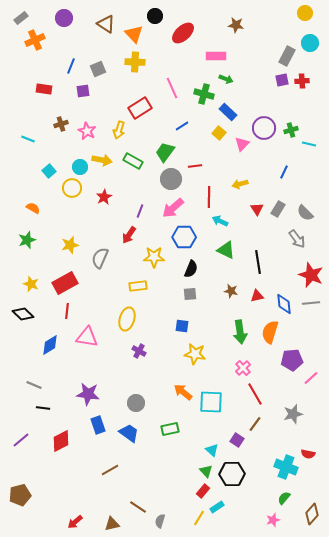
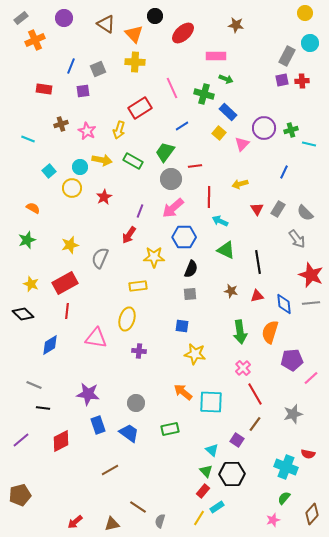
pink triangle at (87, 337): moved 9 px right, 1 px down
purple cross at (139, 351): rotated 24 degrees counterclockwise
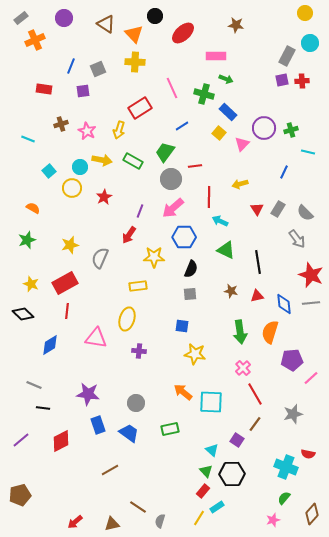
cyan line at (309, 144): moved 1 px left, 8 px down
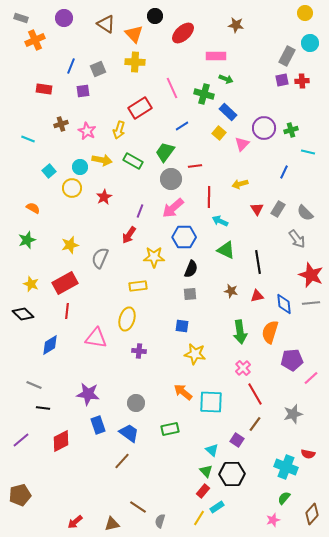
gray rectangle at (21, 18): rotated 56 degrees clockwise
brown line at (110, 470): moved 12 px right, 9 px up; rotated 18 degrees counterclockwise
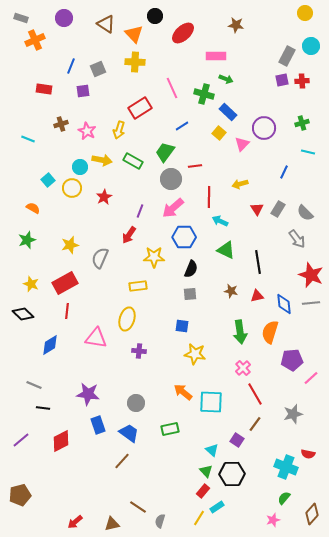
cyan circle at (310, 43): moved 1 px right, 3 px down
green cross at (291, 130): moved 11 px right, 7 px up
cyan square at (49, 171): moved 1 px left, 9 px down
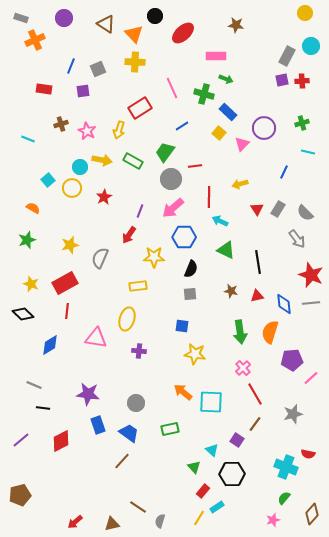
green triangle at (206, 471): moved 12 px left, 4 px up
